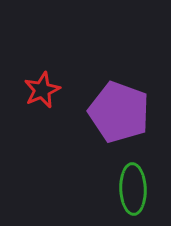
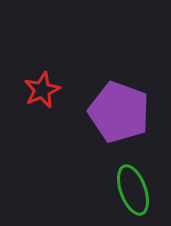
green ellipse: moved 1 px down; rotated 18 degrees counterclockwise
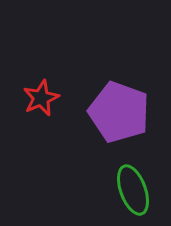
red star: moved 1 px left, 8 px down
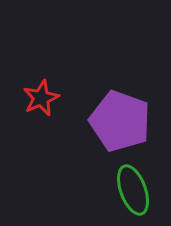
purple pentagon: moved 1 px right, 9 px down
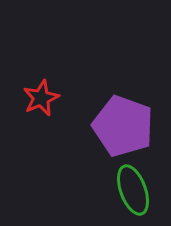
purple pentagon: moved 3 px right, 5 px down
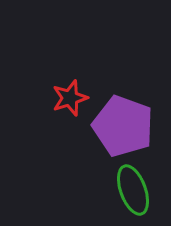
red star: moved 29 px right; rotated 6 degrees clockwise
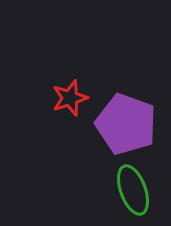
purple pentagon: moved 3 px right, 2 px up
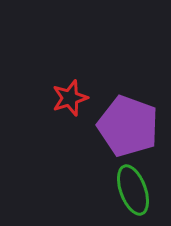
purple pentagon: moved 2 px right, 2 px down
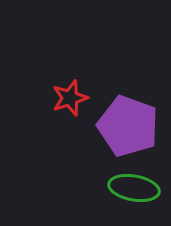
green ellipse: moved 1 px right, 2 px up; rotated 60 degrees counterclockwise
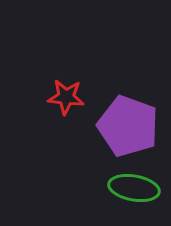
red star: moved 4 px left, 1 px up; rotated 24 degrees clockwise
